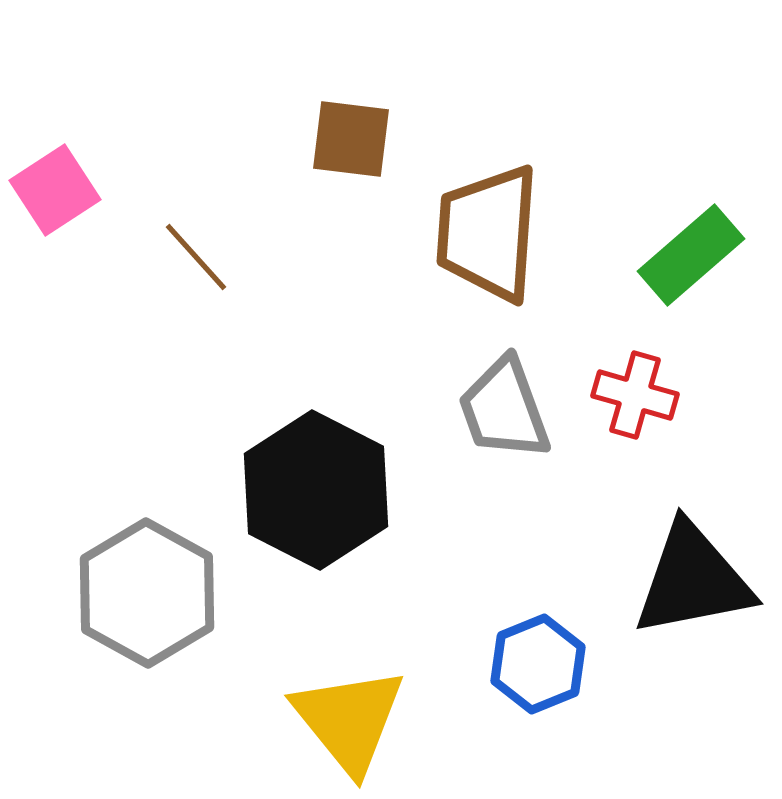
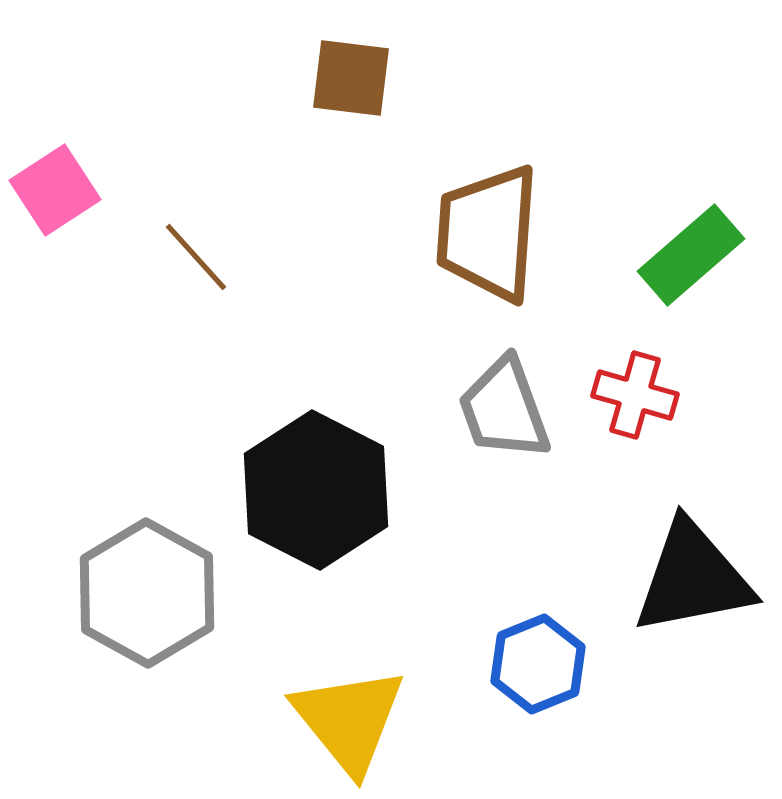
brown square: moved 61 px up
black triangle: moved 2 px up
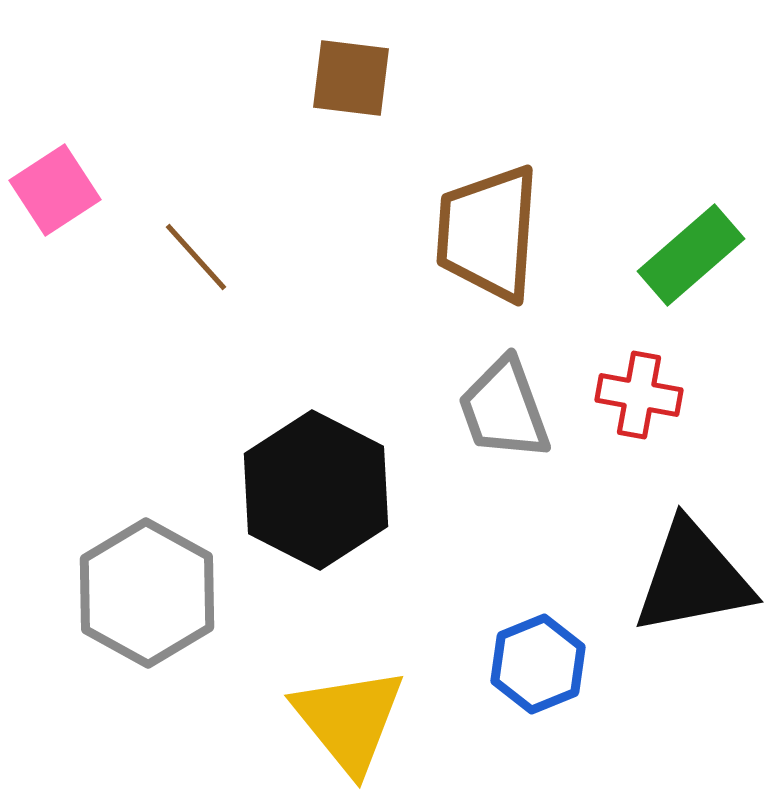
red cross: moved 4 px right; rotated 6 degrees counterclockwise
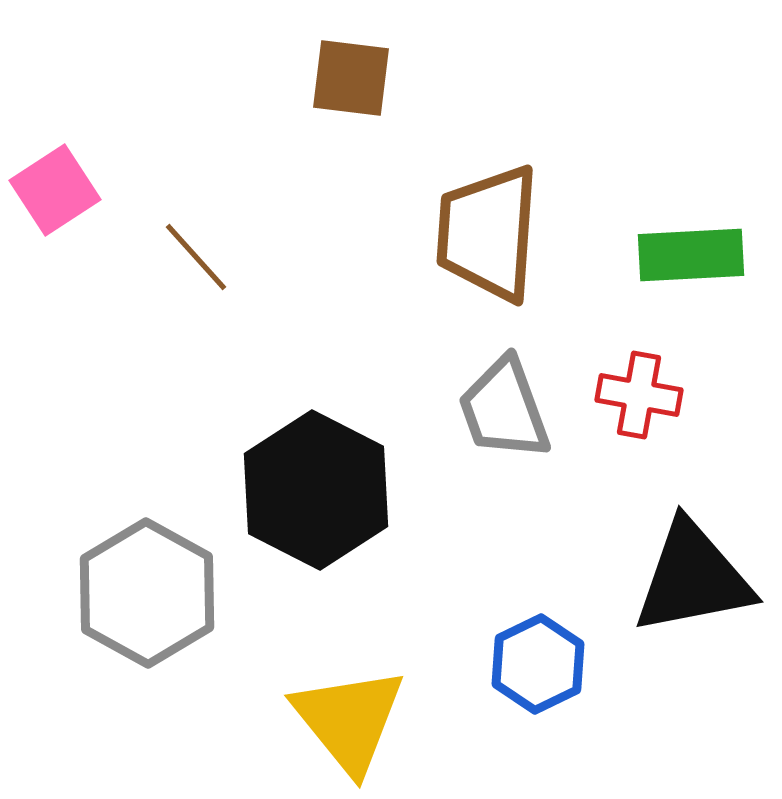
green rectangle: rotated 38 degrees clockwise
blue hexagon: rotated 4 degrees counterclockwise
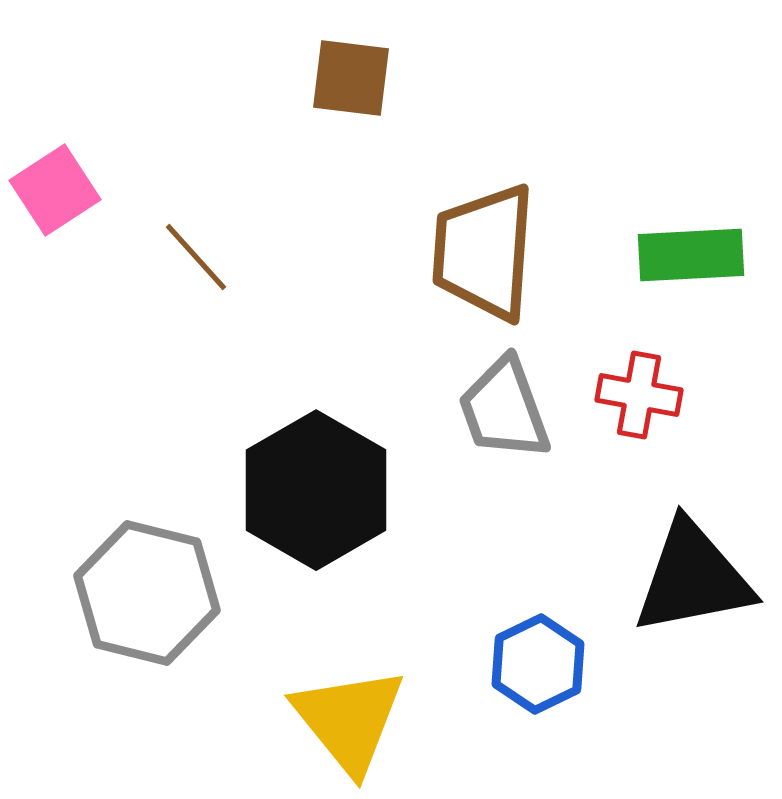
brown trapezoid: moved 4 px left, 19 px down
black hexagon: rotated 3 degrees clockwise
gray hexagon: rotated 15 degrees counterclockwise
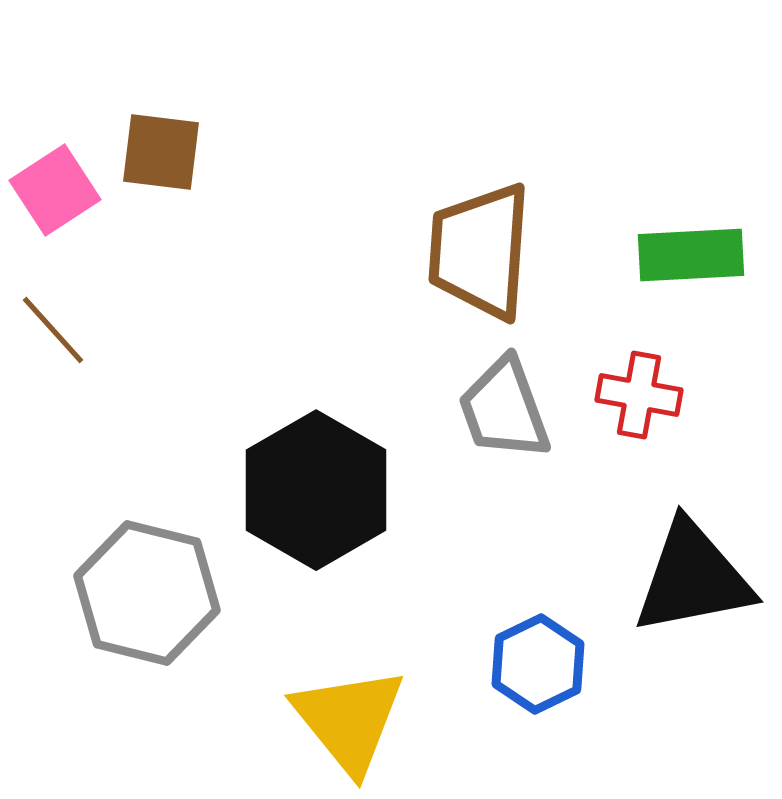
brown square: moved 190 px left, 74 px down
brown trapezoid: moved 4 px left, 1 px up
brown line: moved 143 px left, 73 px down
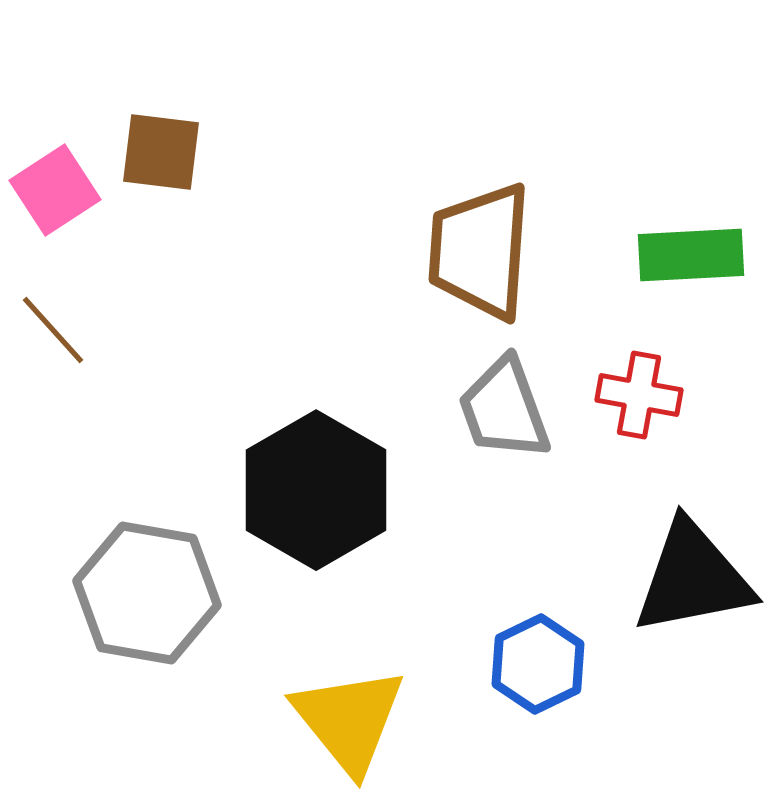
gray hexagon: rotated 4 degrees counterclockwise
